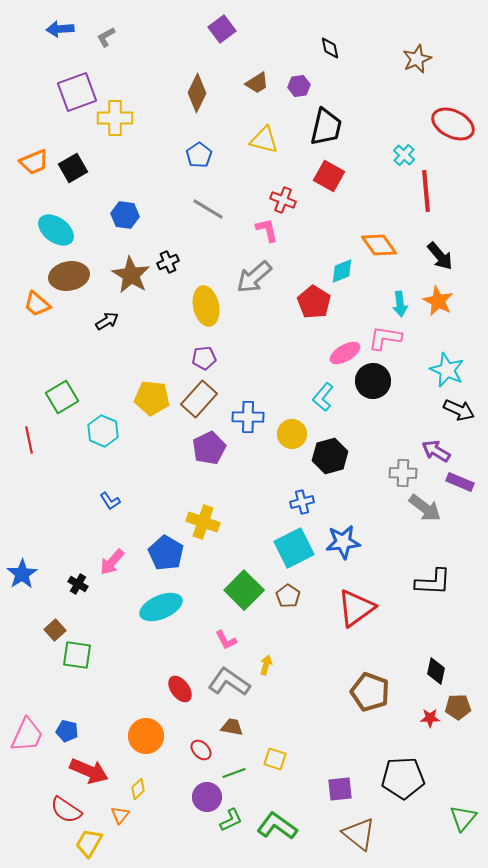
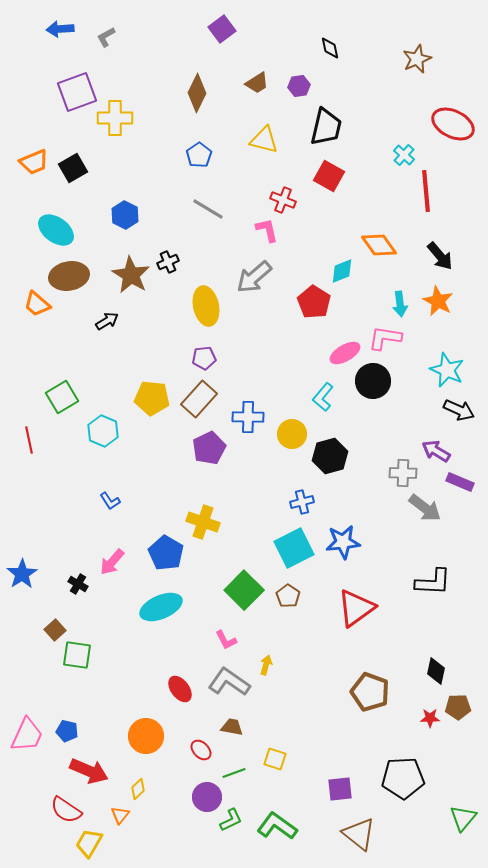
blue hexagon at (125, 215): rotated 20 degrees clockwise
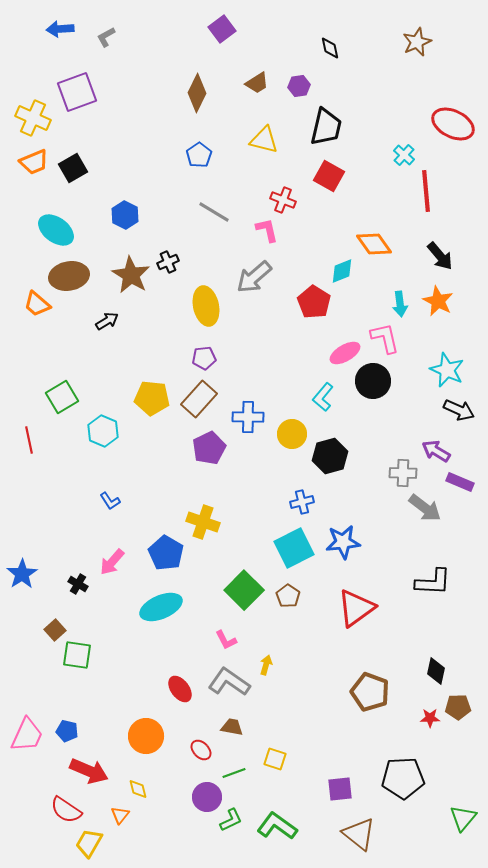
brown star at (417, 59): moved 17 px up
yellow cross at (115, 118): moved 82 px left; rotated 24 degrees clockwise
gray line at (208, 209): moved 6 px right, 3 px down
orange diamond at (379, 245): moved 5 px left, 1 px up
pink L-shape at (385, 338): rotated 68 degrees clockwise
yellow diamond at (138, 789): rotated 60 degrees counterclockwise
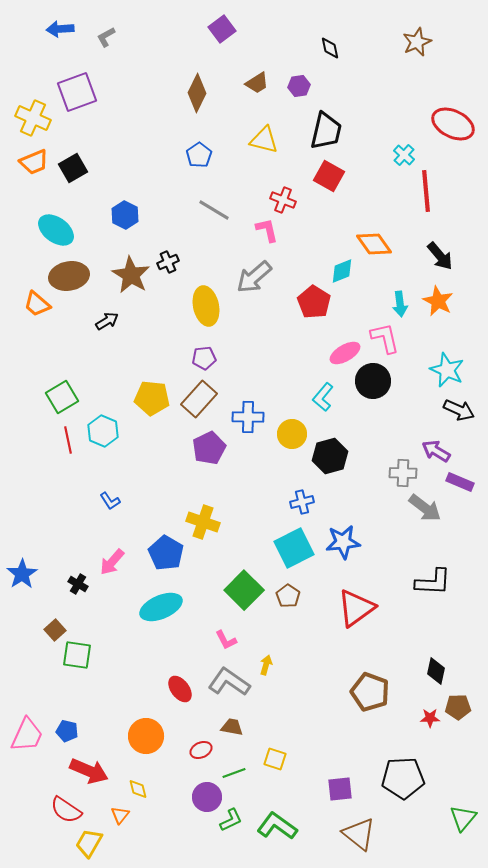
black trapezoid at (326, 127): moved 4 px down
gray line at (214, 212): moved 2 px up
red line at (29, 440): moved 39 px right
red ellipse at (201, 750): rotated 70 degrees counterclockwise
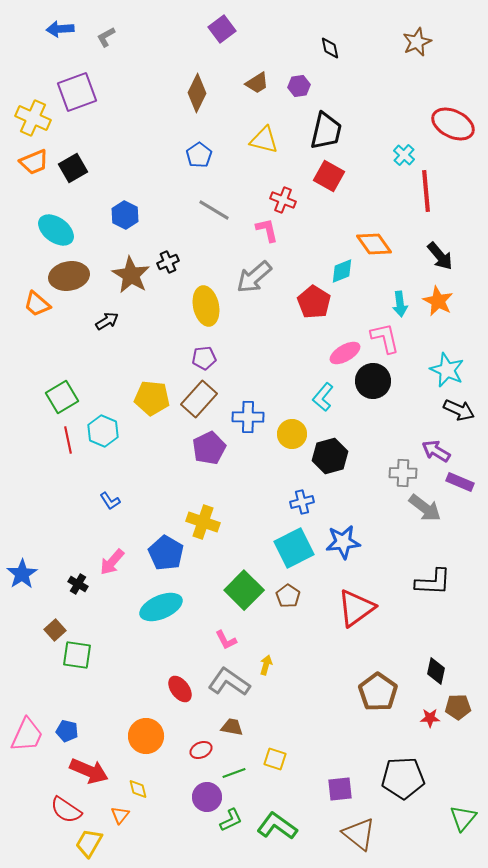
brown pentagon at (370, 692): moved 8 px right; rotated 15 degrees clockwise
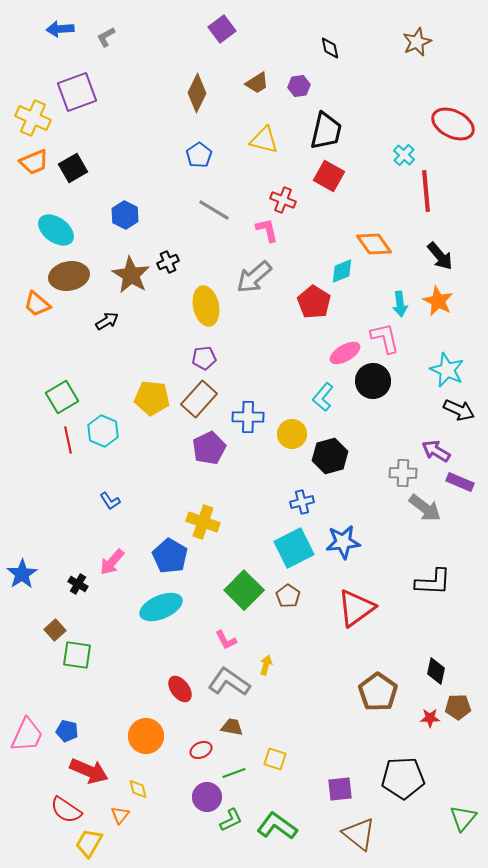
blue pentagon at (166, 553): moved 4 px right, 3 px down
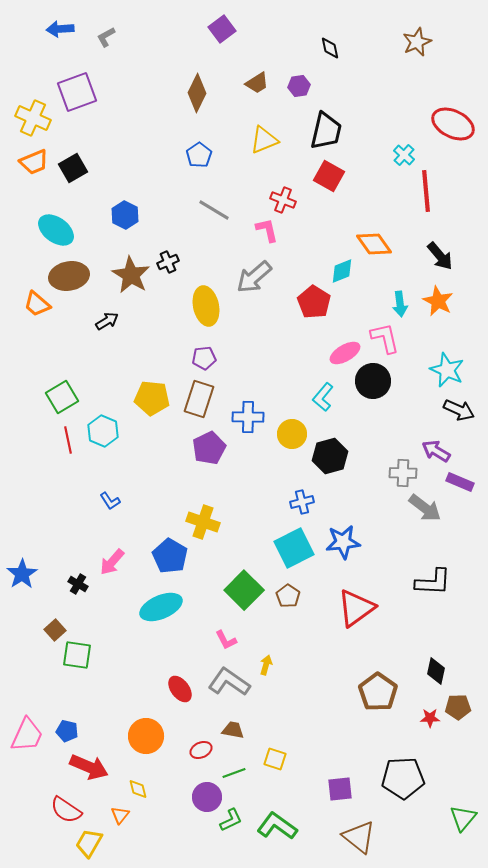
yellow triangle at (264, 140): rotated 36 degrees counterclockwise
brown rectangle at (199, 399): rotated 24 degrees counterclockwise
brown trapezoid at (232, 727): moved 1 px right, 3 px down
red arrow at (89, 771): moved 4 px up
brown triangle at (359, 834): moved 3 px down
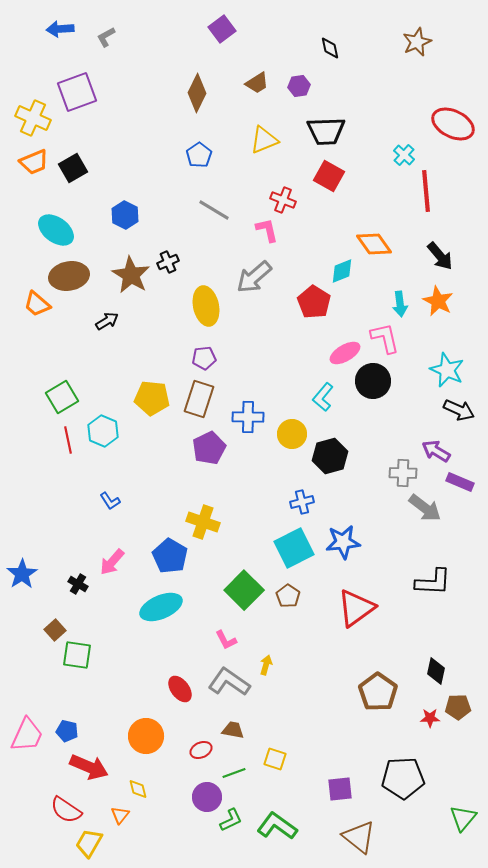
black trapezoid at (326, 131): rotated 75 degrees clockwise
